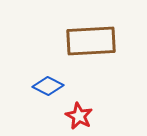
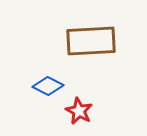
red star: moved 5 px up
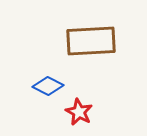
red star: moved 1 px down
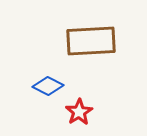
red star: rotated 12 degrees clockwise
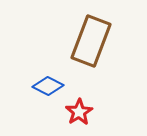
brown rectangle: rotated 66 degrees counterclockwise
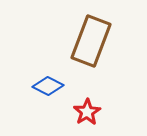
red star: moved 8 px right
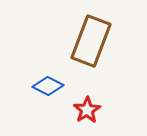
red star: moved 2 px up
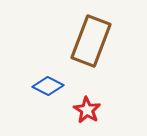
red star: rotated 8 degrees counterclockwise
